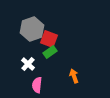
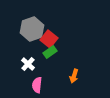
red square: rotated 18 degrees clockwise
orange arrow: rotated 144 degrees counterclockwise
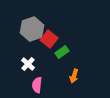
green rectangle: moved 12 px right
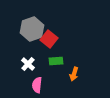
green rectangle: moved 6 px left, 9 px down; rotated 32 degrees clockwise
orange arrow: moved 2 px up
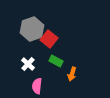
green rectangle: rotated 32 degrees clockwise
orange arrow: moved 2 px left
pink semicircle: moved 1 px down
